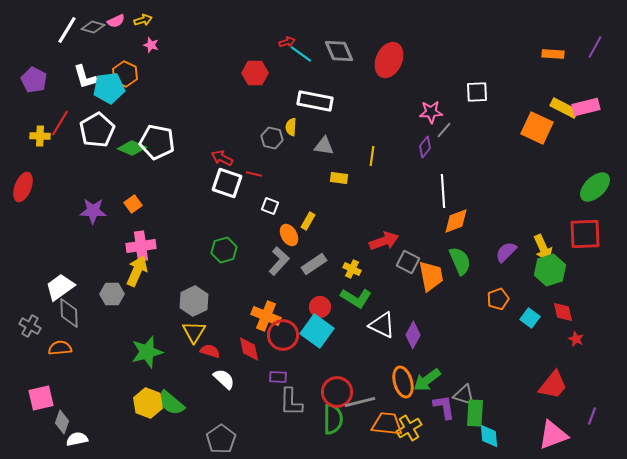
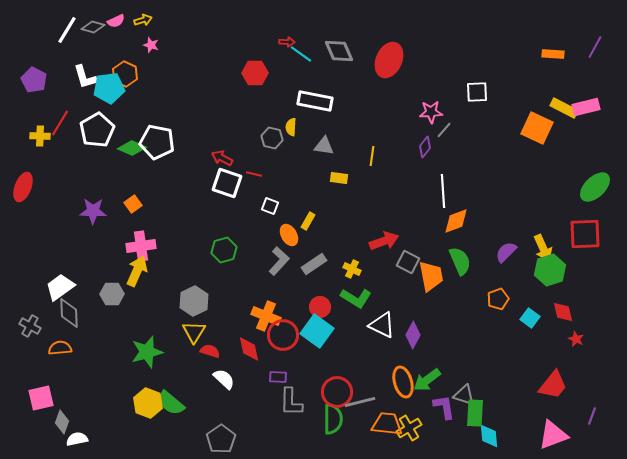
red arrow at (287, 42): rotated 21 degrees clockwise
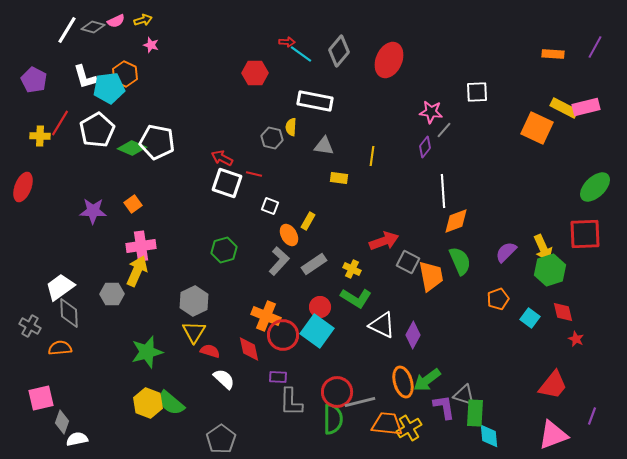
gray diamond at (339, 51): rotated 64 degrees clockwise
pink star at (431, 112): rotated 10 degrees clockwise
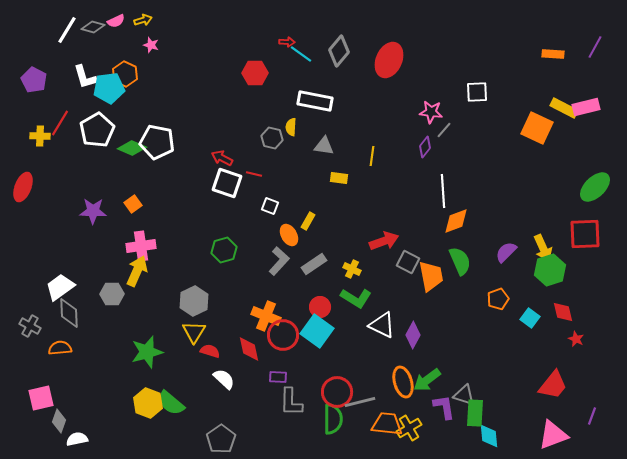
gray diamond at (62, 422): moved 3 px left, 1 px up
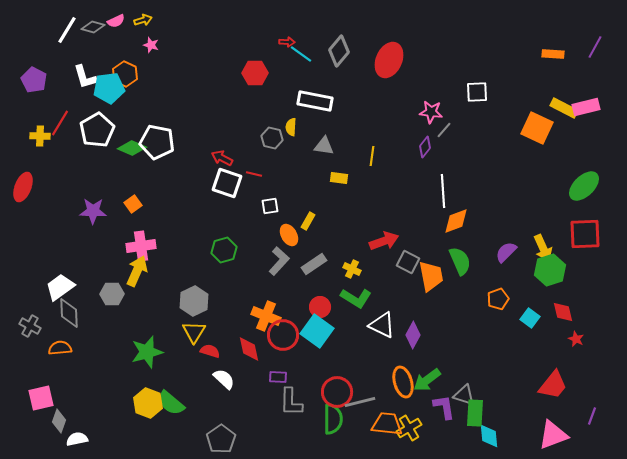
green ellipse at (595, 187): moved 11 px left, 1 px up
white square at (270, 206): rotated 30 degrees counterclockwise
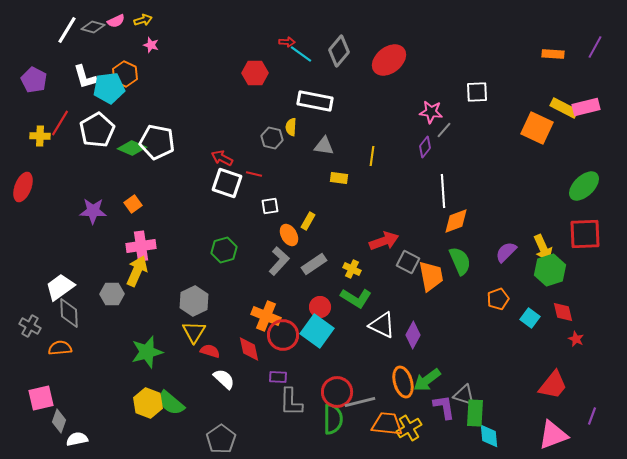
red ellipse at (389, 60): rotated 28 degrees clockwise
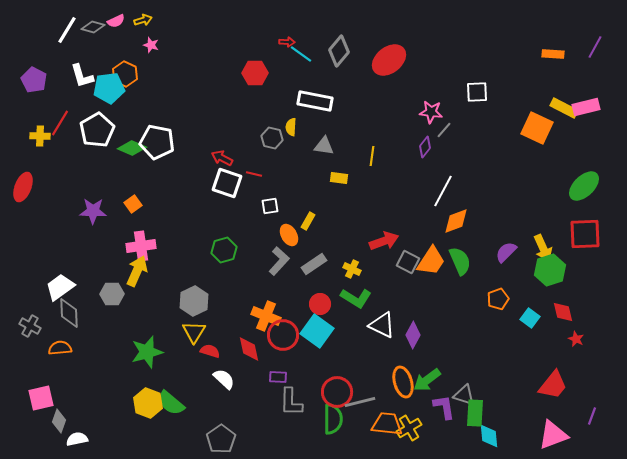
white L-shape at (85, 77): moved 3 px left, 1 px up
white line at (443, 191): rotated 32 degrees clockwise
orange trapezoid at (431, 276): moved 15 px up; rotated 44 degrees clockwise
red circle at (320, 307): moved 3 px up
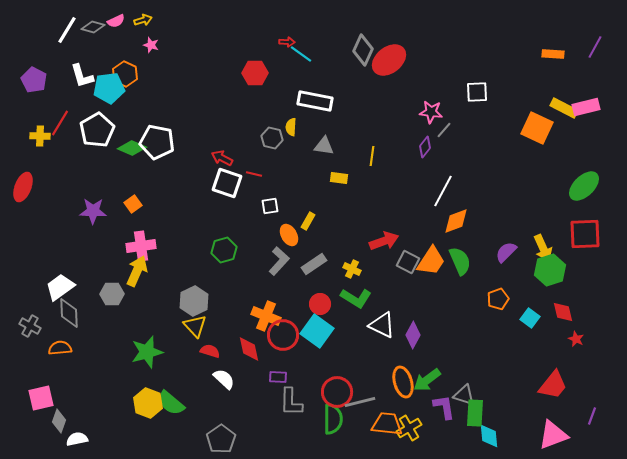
gray diamond at (339, 51): moved 24 px right, 1 px up; rotated 16 degrees counterclockwise
yellow triangle at (194, 332): moved 1 px right, 6 px up; rotated 15 degrees counterclockwise
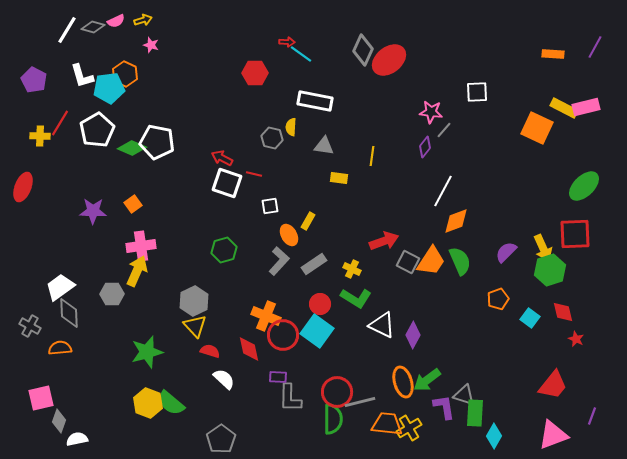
red square at (585, 234): moved 10 px left
gray L-shape at (291, 402): moved 1 px left, 4 px up
cyan diamond at (489, 436): moved 5 px right; rotated 35 degrees clockwise
